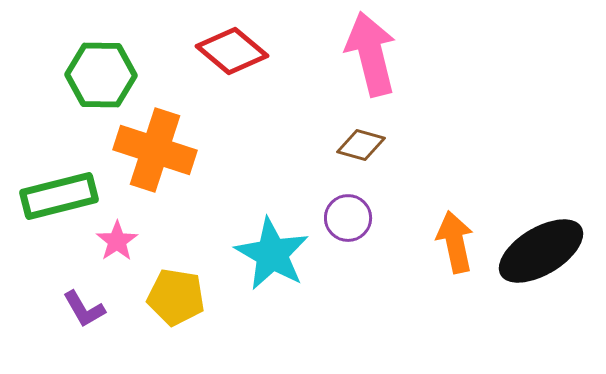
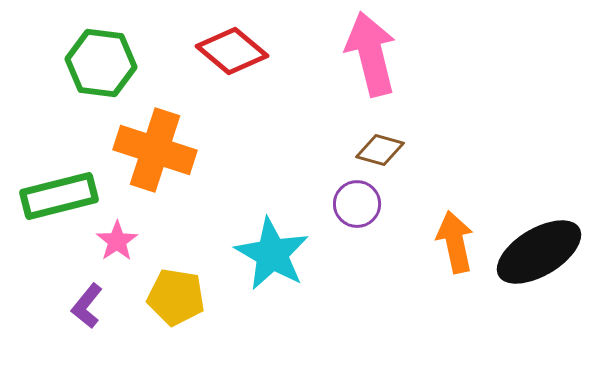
green hexagon: moved 12 px up; rotated 6 degrees clockwise
brown diamond: moved 19 px right, 5 px down
purple circle: moved 9 px right, 14 px up
black ellipse: moved 2 px left, 1 px down
purple L-shape: moved 3 px right, 3 px up; rotated 69 degrees clockwise
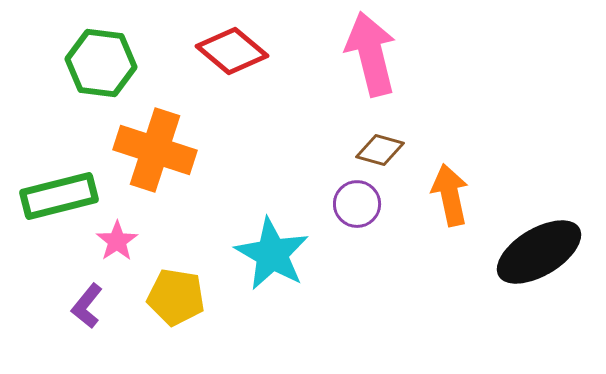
orange arrow: moved 5 px left, 47 px up
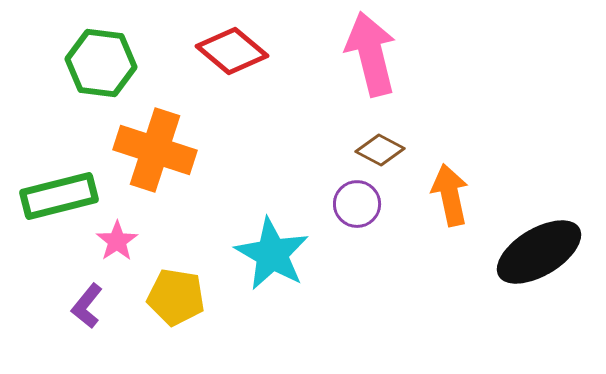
brown diamond: rotated 12 degrees clockwise
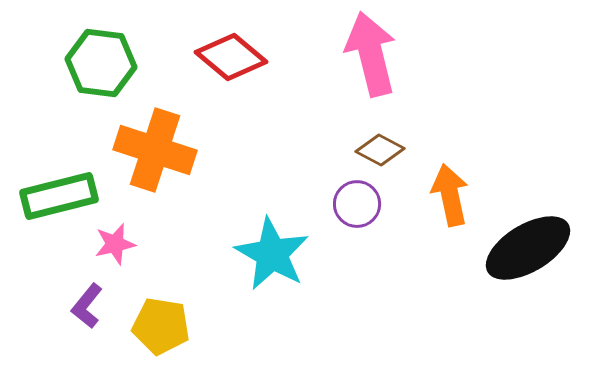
red diamond: moved 1 px left, 6 px down
pink star: moved 2 px left, 3 px down; rotated 21 degrees clockwise
black ellipse: moved 11 px left, 4 px up
yellow pentagon: moved 15 px left, 29 px down
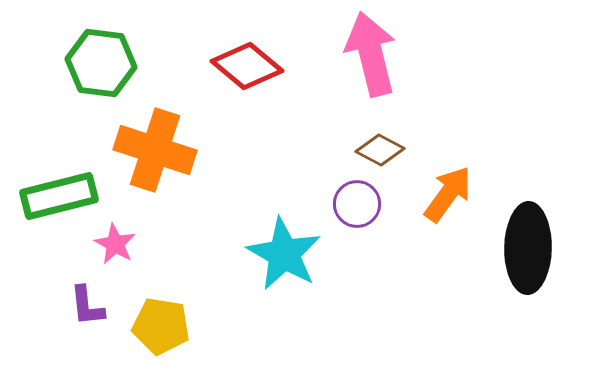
red diamond: moved 16 px right, 9 px down
orange arrow: moved 2 px left, 1 px up; rotated 48 degrees clockwise
pink star: rotated 30 degrees counterclockwise
black ellipse: rotated 58 degrees counterclockwise
cyan star: moved 12 px right
purple L-shape: rotated 45 degrees counterclockwise
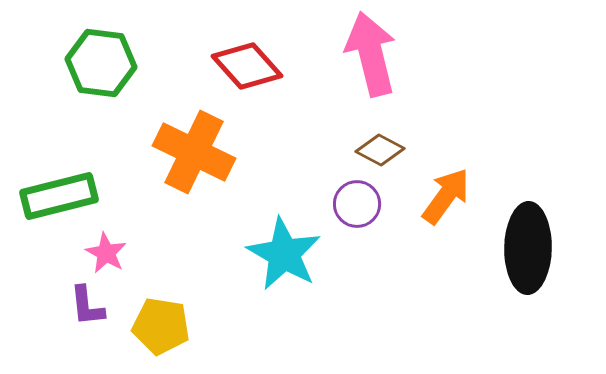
red diamond: rotated 8 degrees clockwise
orange cross: moved 39 px right, 2 px down; rotated 8 degrees clockwise
orange arrow: moved 2 px left, 2 px down
pink star: moved 9 px left, 9 px down
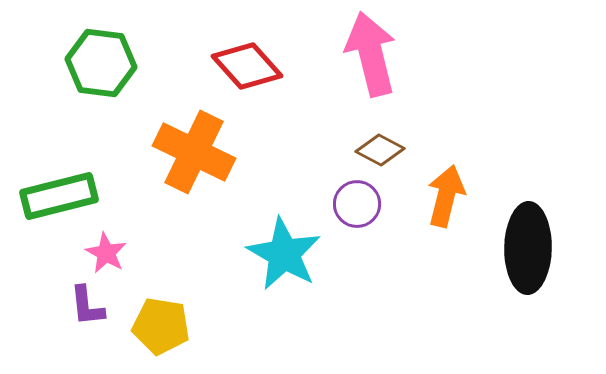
orange arrow: rotated 22 degrees counterclockwise
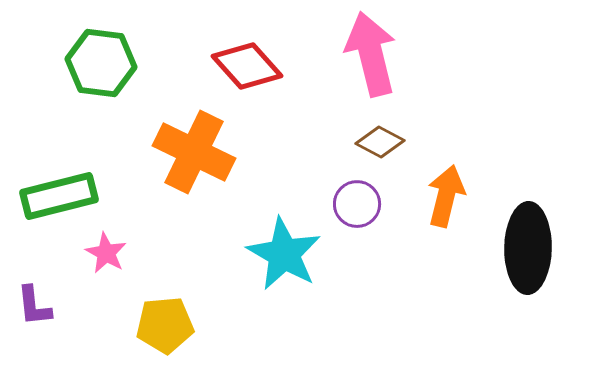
brown diamond: moved 8 px up
purple L-shape: moved 53 px left
yellow pentagon: moved 4 px right, 1 px up; rotated 14 degrees counterclockwise
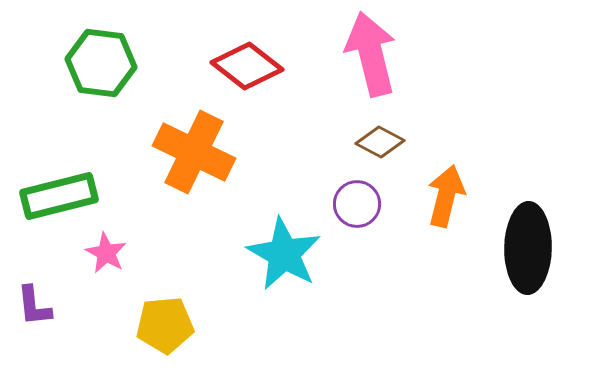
red diamond: rotated 10 degrees counterclockwise
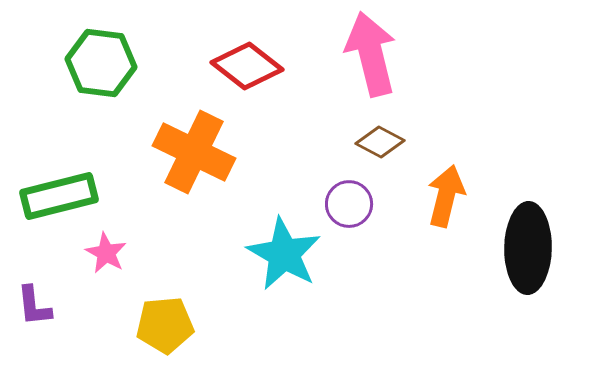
purple circle: moved 8 px left
